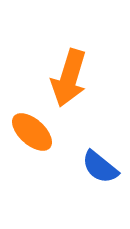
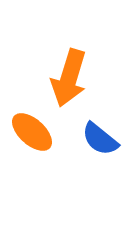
blue semicircle: moved 28 px up
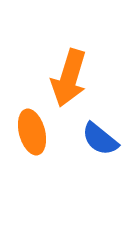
orange ellipse: rotated 33 degrees clockwise
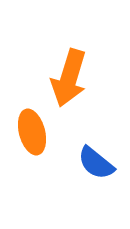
blue semicircle: moved 4 px left, 24 px down
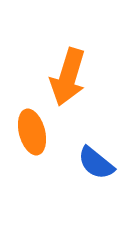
orange arrow: moved 1 px left, 1 px up
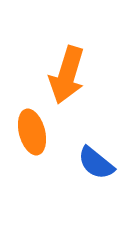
orange arrow: moved 1 px left, 2 px up
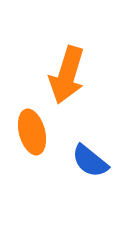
blue semicircle: moved 6 px left, 2 px up
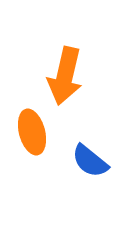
orange arrow: moved 2 px left, 1 px down; rotated 4 degrees counterclockwise
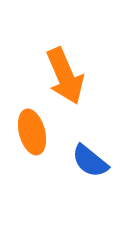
orange arrow: rotated 36 degrees counterclockwise
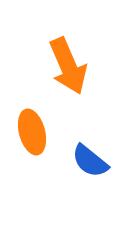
orange arrow: moved 3 px right, 10 px up
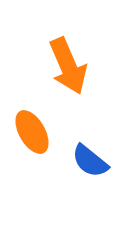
orange ellipse: rotated 15 degrees counterclockwise
